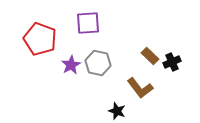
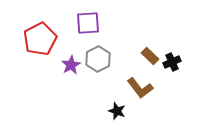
red pentagon: rotated 24 degrees clockwise
gray hexagon: moved 4 px up; rotated 20 degrees clockwise
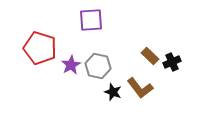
purple square: moved 3 px right, 3 px up
red pentagon: moved 9 px down; rotated 28 degrees counterclockwise
gray hexagon: moved 7 px down; rotated 20 degrees counterclockwise
black star: moved 4 px left, 19 px up
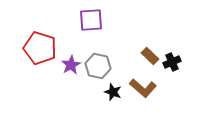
brown L-shape: moved 3 px right; rotated 12 degrees counterclockwise
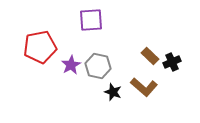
red pentagon: moved 1 px up; rotated 28 degrees counterclockwise
brown L-shape: moved 1 px right, 1 px up
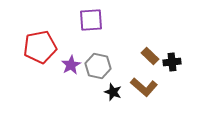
black cross: rotated 18 degrees clockwise
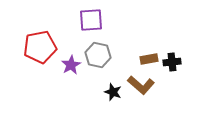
brown rectangle: moved 1 px left, 3 px down; rotated 54 degrees counterclockwise
gray hexagon: moved 11 px up
brown L-shape: moved 3 px left, 2 px up
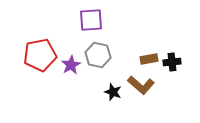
red pentagon: moved 8 px down
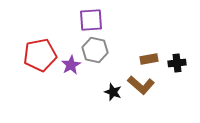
gray hexagon: moved 3 px left, 5 px up
black cross: moved 5 px right, 1 px down
